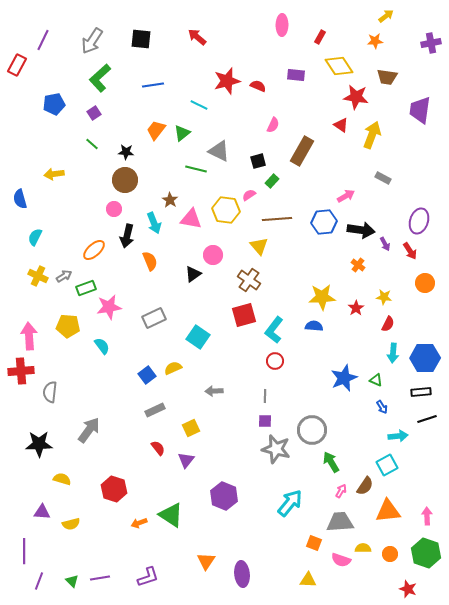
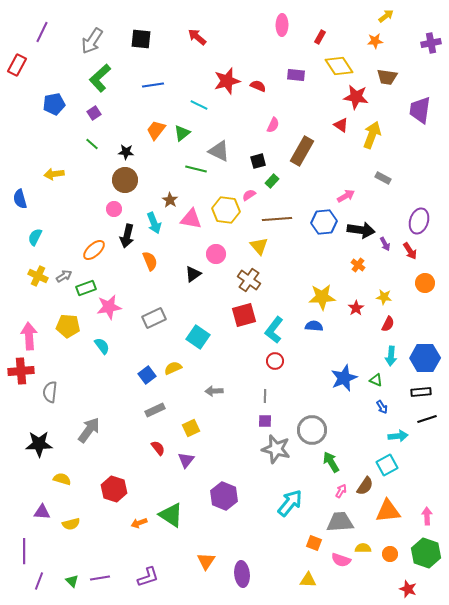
purple line at (43, 40): moved 1 px left, 8 px up
pink circle at (213, 255): moved 3 px right, 1 px up
cyan arrow at (393, 353): moved 2 px left, 3 px down
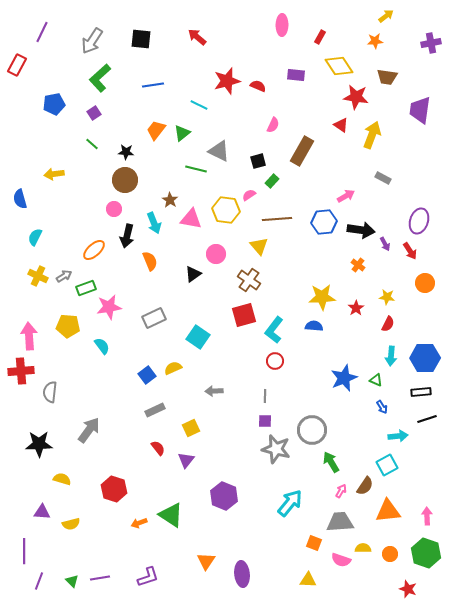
yellow star at (384, 297): moved 3 px right
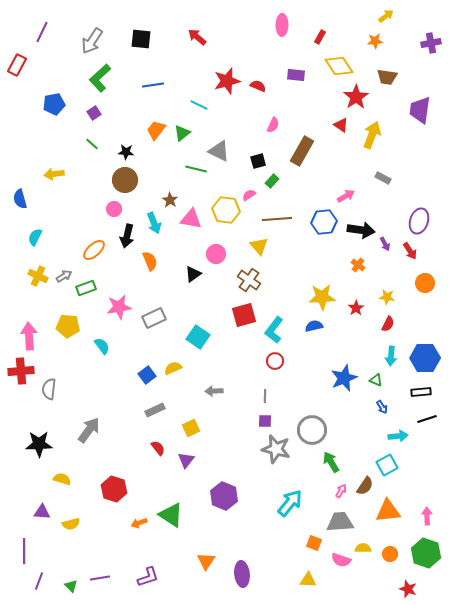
red star at (356, 97): rotated 30 degrees clockwise
pink star at (109, 307): moved 10 px right
blue semicircle at (314, 326): rotated 18 degrees counterclockwise
gray semicircle at (50, 392): moved 1 px left, 3 px up
green triangle at (72, 581): moved 1 px left, 5 px down
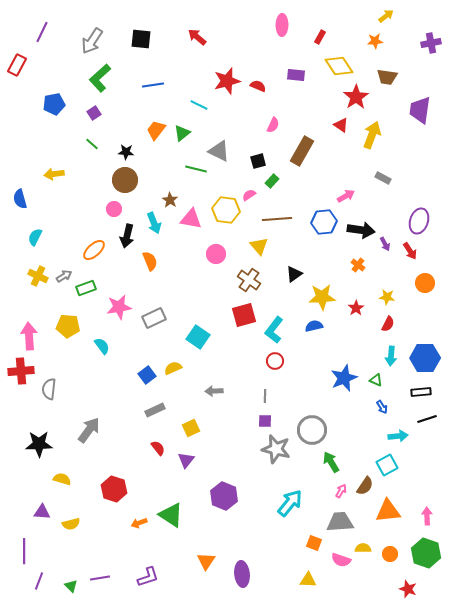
black triangle at (193, 274): moved 101 px right
